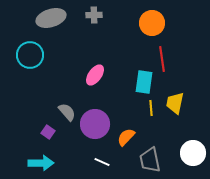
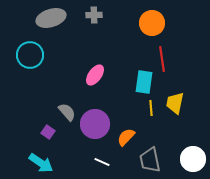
white circle: moved 6 px down
cyan arrow: rotated 35 degrees clockwise
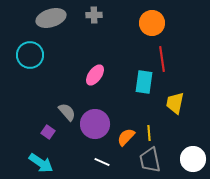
yellow line: moved 2 px left, 25 px down
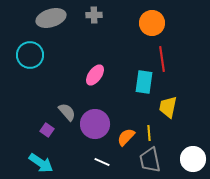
yellow trapezoid: moved 7 px left, 4 px down
purple square: moved 1 px left, 2 px up
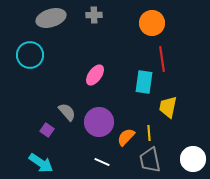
purple circle: moved 4 px right, 2 px up
